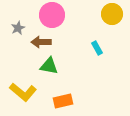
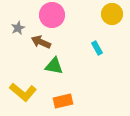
brown arrow: rotated 24 degrees clockwise
green triangle: moved 5 px right
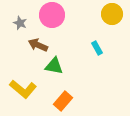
gray star: moved 2 px right, 5 px up; rotated 24 degrees counterclockwise
brown arrow: moved 3 px left, 3 px down
yellow L-shape: moved 3 px up
orange rectangle: rotated 36 degrees counterclockwise
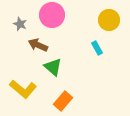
yellow circle: moved 3 px left, 6 px down
gray star: moved 1 px down
green triangle: moved 1 px left, 1 px down; rotated 30 degrees clockwise
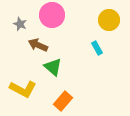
yellow L-shape: rotated 12 degrees counterclockwise
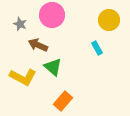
yellow L-shape: moved 12 px up
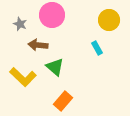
brown arrow: rotated 18 degrees counterclockwise
green triangle: moved 2 px right
yellow L-shape: rotated 16 degrees clockwise
